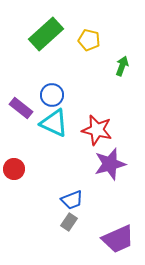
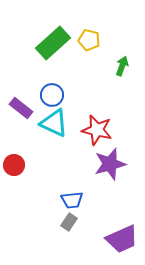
green rectangle: moved 7 px right, 9 px down
red circle: moved 4 px up
blue trapezoid: rotated 15 degrees clockwise
purple trapezoid: moved 4 px right
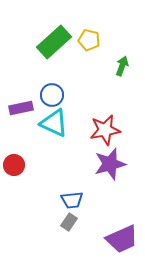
green rectangle: moved 1 px right, 1 px up
purple rectangle: rotated 50 degrees counterclockwise
red star: moved 8 px right; rotated 24 degrees counterclockwise
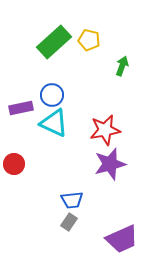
red circle: moved 1 px up
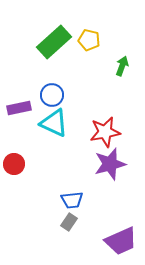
purple rectangle: moved 2 px left
red star: moved 2 px down
purple trapezoid: moved 1 px left, 2 px down
